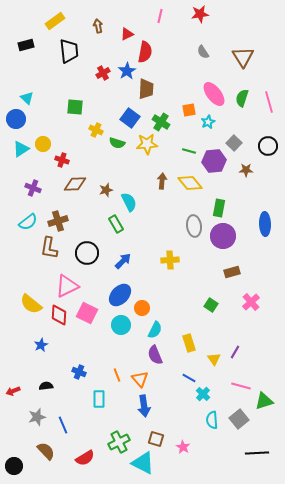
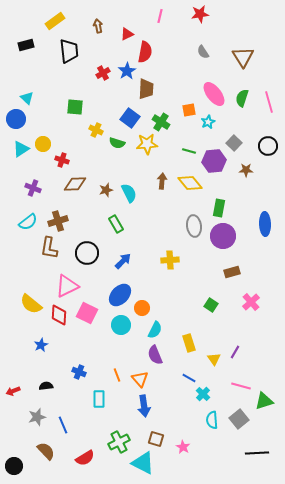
cyan semicircle at (129, 202): moved 9 px up
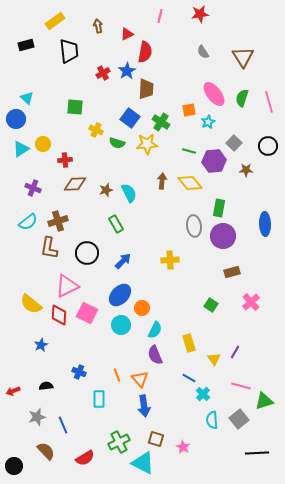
red cross at (62, 160): moved 3 px right; rotated 24 degrees counterclockwise
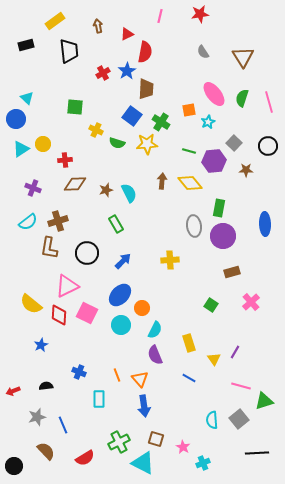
blue square at (130, 118): moved 2 px right, 2 px up
cyan cross at (203, 394): moved 69 px down; rotated 24 degrees clockwise
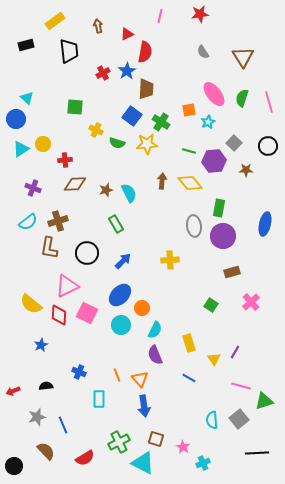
blue ellipse at (265, 224): rotated 15 degrees clockwise
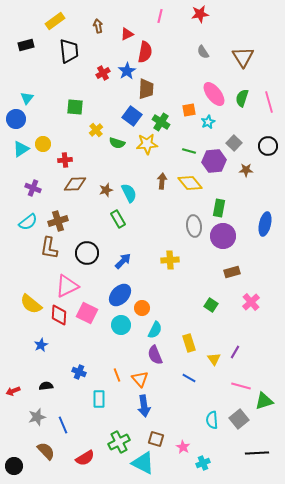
cyan triangle at (27, 98): rotated 24 degrees clockwise
yellow cross at (96, 130): rotated 24 degrees clockwise
green rectangle at (116, 224): moved 2 px right, 5 px up
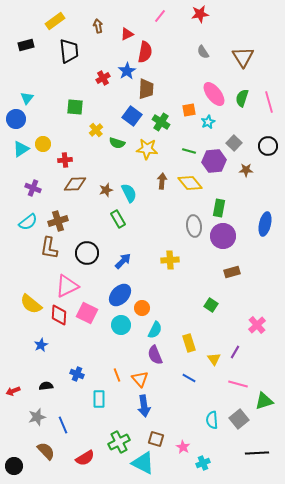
pink line at (160, 16): rotated 24 degrees clockwise
red cross at (103, 73): moved 5 px down
yellow star at (147, 144): moved 5 px down; rotated 10 degrees clockwise
pink cross at (251, 302): moved 6 px right, 23 px down
blue cross at (79, 372): moved 2 px left, 2 px down
pink line at (241, 386): moved 3 px left, 2 px up
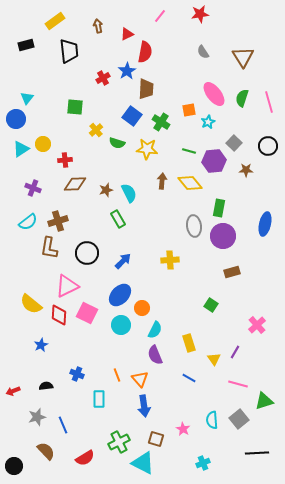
pink star at (183, 447): moved 18 px up
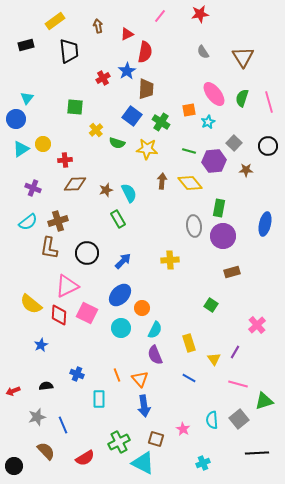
cyan circle at (121, 325): moved 3 px down
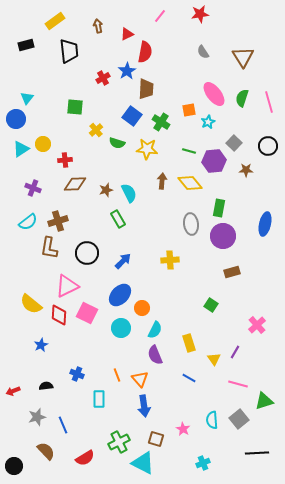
gray ellipse at (194, 226): moved 3 px left, 2 px up
